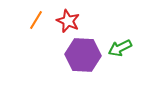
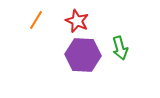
red star: moved 9 px right
green arrow: rotated 80 degrees counterclockwise
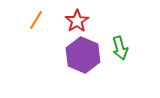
red star: rotated 15 degrees clockwise
purple hexagon: rotated 20 degrees clockwise
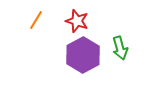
red star: rotated 20 degrees counterclockwise
purple hexagon: rotated 8 degrees clockwise
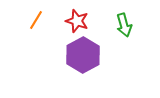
green arrow: moved 4 px right, 23 px up
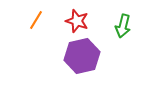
green arrow: moved 1 px left, 1 px down; rotated 30 degrees clockwise
purple hexagon: moved 1 px left, 1 px down; rotated 16 degrees clockwise
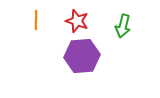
orange line: rotated 30 degrees counterclockwise
purple hexagon: rotated 8 degrees clockwise
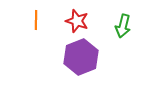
purple hexagon: moved 1 px left, 1 px down; rotated 16 degrees counterclockwise
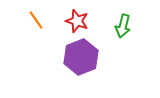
orange line: rotated 36 degrees counterclockwise
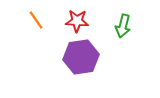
red star: rotated 15 degrees counterclockwise
purple hexagon: rotated 12 degrees clockwise
